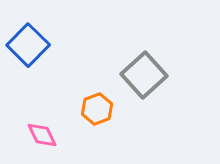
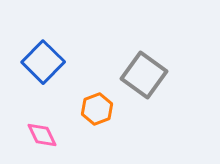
blue square: moved 15 px right, 17 px down
gray square: rotated 12 degrees counterclockwise
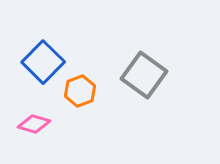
orange hexagon: moved 17 px left, 18 px up
pink diamond: moved 8 px left, 11 px up; rotated 48 degrees counterclockwise
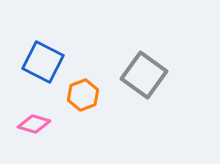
blue square: rotated 18 degrees counterclockwise
orange hexagon: moved 3 px right, 4 px down
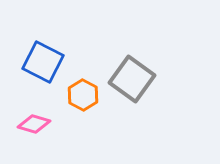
gray square: moved 12 px left, 4 px down
orange hexagon: rotated 12 degrees counterclockwise
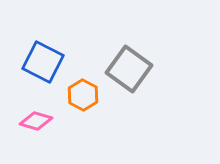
gray square: moved 3 px left, 10 px up
pink diamond: moved 2 px right, 3 px up
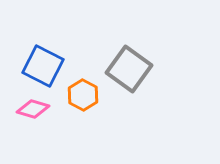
blue square: moved 4 px down
pink diamond: moved 3 px left, 12 px up
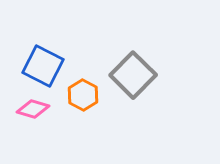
gray square: moved 4 px right, 6 px down; rotated 9 degrees clockwise
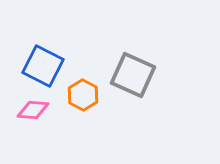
gray square: rotated 21 degrees counterclockwise
pink diamond: moved 1 px down; rotated 12 degrees counterclockwise
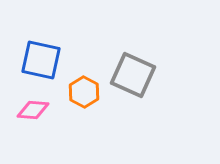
blue square: moved 2 px left, 6 px up; rotated 15 degrees counterclockwise
orange hexagon: moved 1 px right, 3 px up
